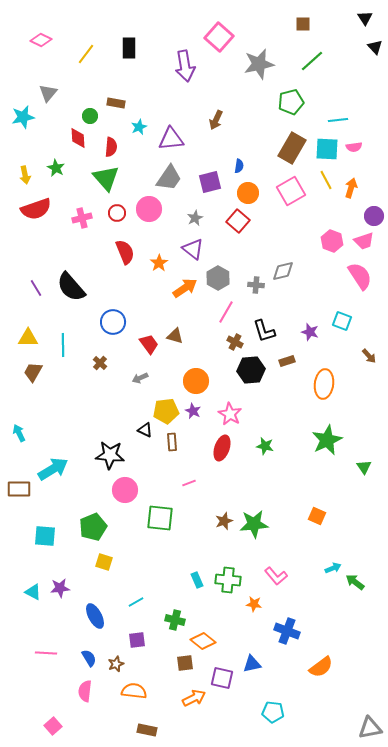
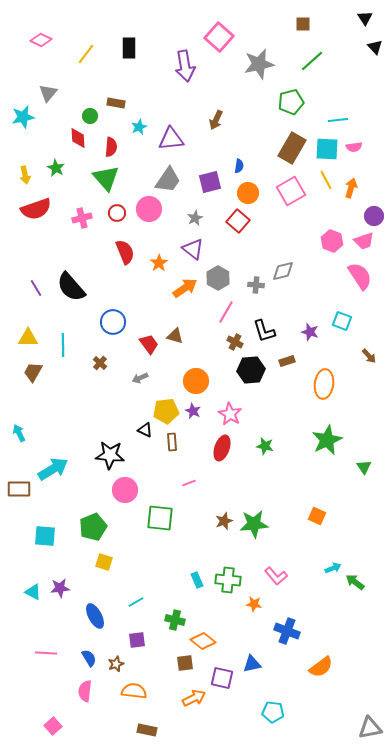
gray trapezoid at (169, 178): moved 1 px left, 2 px down
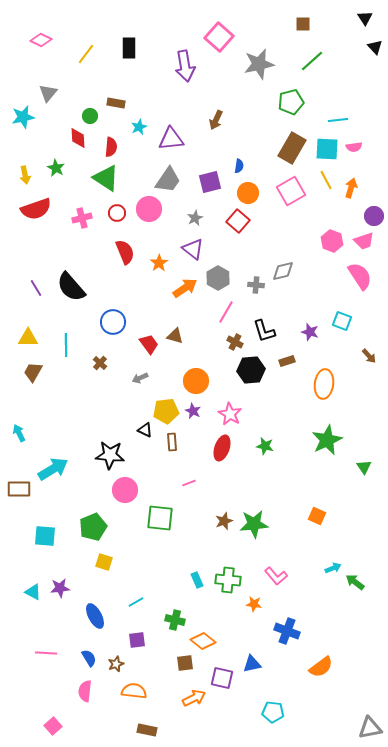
green triangle at (106, 178): rotated 16 degrees counterclockwise
cyan line at (63, 345): moved 3 px right
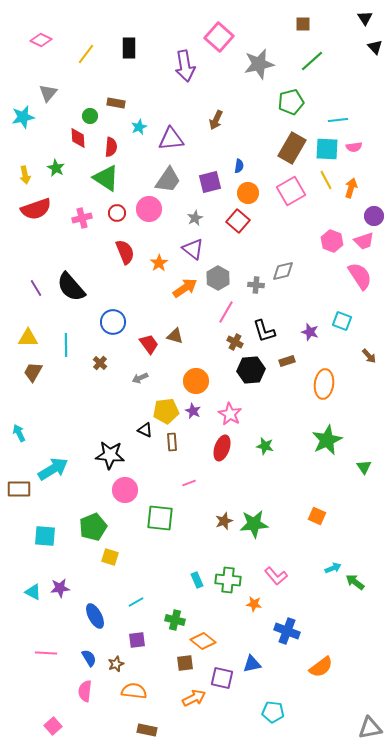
yellow square at (104, 562): moved 6 px right, 5 px up
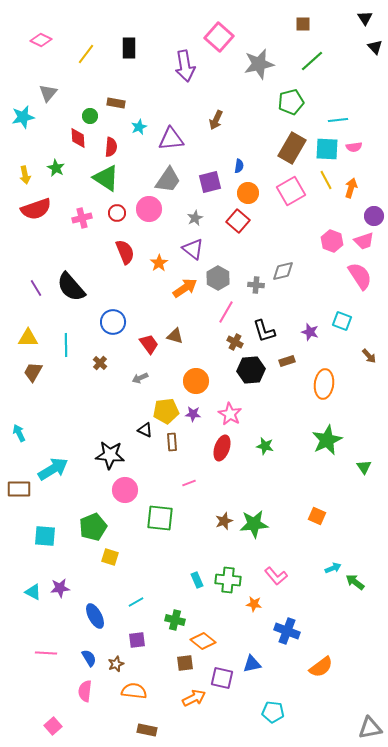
purple star at (193, 411): moved 3 px down; rotated 21 degrees counterclockwise
